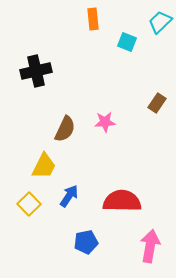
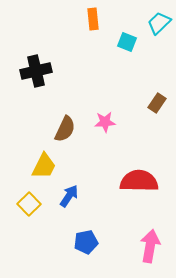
cyan trapezoid: moved 1 px left, 1 px down
red semicircle: moved 17 px right, 20 px up
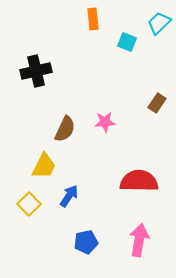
pink arrow: moved 11 px left, 6 px up
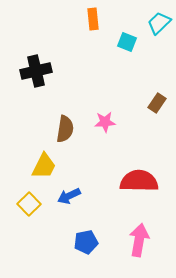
brown semicircle: rotated 16 degrees counterclockwise
blue arrow: rotated 150 degrees counterclockwise
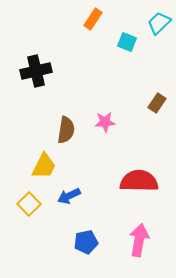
orange rectangle: rotated 40 degrees clockwise
brown semicircle: moved 1 px right, 1 px down
